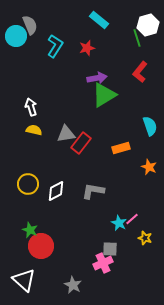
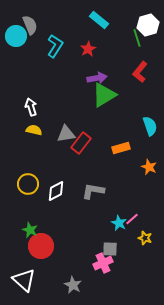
red star: moved 1 px right, 1 px down; rotated 14 degrees counterclockwise
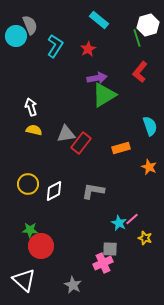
white diamond: moved 2 px left
green star: rotated 21 degrees counterclockwise
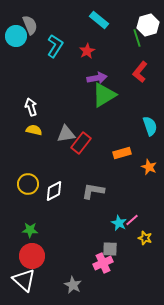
red star: moved 1 px left, 2 px down
orange rectangle: moved 1 px right, 5 px down
pink line: moved 1 px down
red circle: moved 9 px left, 10 px down
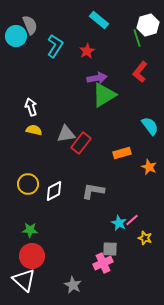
cyan semicircle: rotated 18 degrees counterclockwise
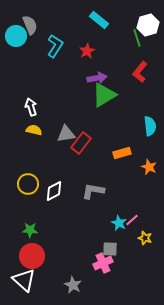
cyan semicircle: rotated 30 degrees clockwise
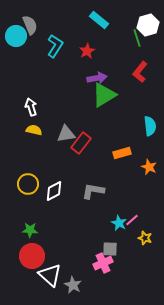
white triangle: moved 26 px right, 5 px up
